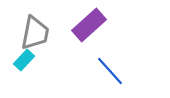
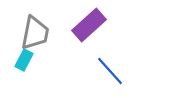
cyan rectangle: rotated 15 degrees counterclockwise
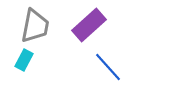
gray trapezoid: moved 7 px up
blue line: moved 2 px left, 4 px up
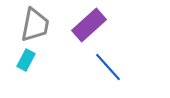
gray trapezoid: moved 1 px up
cyan rectangle: moved 2 px right
